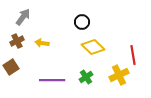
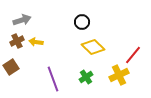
gray arrow: moved 1 px left, 3 px down; rotated 36 degrees clockwise
yellow arrow: moved 6 px left, 1 px up
red line: rotated 48 degrees clockwise
purple line: moved 1 px right, 1 px up; rotated 70 degrees clockwise
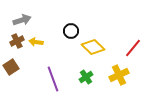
black circle: moved 11 px left, 9 px down
red line: moved 7 px up
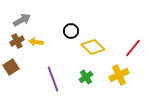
gray arrow: rotated 12 degrees counterclockwise
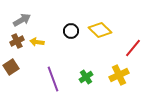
yellow arrow: moved 1 px right
yellow diamond: moved 7 px right, 17 px up
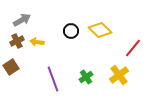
yellow cross: rotated 12 degrees counterclockwise
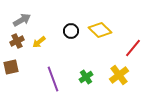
yellow arrow: moved 2 px right; rotated 48 degrees counterclockwise
brown square: rotated 21 degrees clockwise
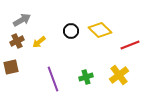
red line: moved 3 px left, 3 px up; rotated 30 degrees clockwise
green cross: rotated 16 degrees clockwise
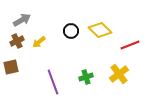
yellow cross: moved 1 px up
purple line: moved 3 px down
